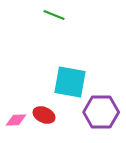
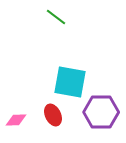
green line: moved 2 px right, 2 px down; rotated 15 degrees clockwise
red ellipse: moved 9 px right; rotated 40 degrees clockwise
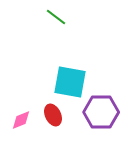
pink diamond: moved 5 px right; rotated 20 degrees counterclockwise
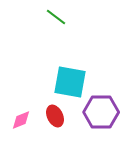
red ellipse: moved 2 px right, 1 px down
